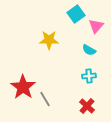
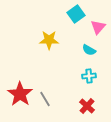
pink triangle: moved 2 px right, 1 px down
red star: moved 3 px left, 7 px down
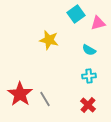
pink triangle: moved 4 px up; rotated 35 degrees clockwise
yellow star: rotated 12 degrees clockwise
red cross: moved 1 px right, 1 px up
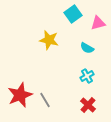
cyan square: moved 3 px left
cyan semicircle: moved 2 px left, 2 px up
cyan cross: moved 2 px left; rotated 24 degrees counterclockwise
red star: moved 1 px down; rotated 15 degrees clockwise
gray line: moved 1 px down
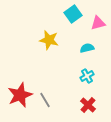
cyan semicircle: rotated 136 degrees clockwise
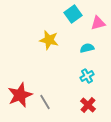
gray line: moved 2 px down
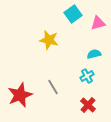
cyan semicircle: moved 7 px right, 6 px down
gray line: moved 8 px right, 15 px up
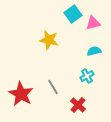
pink triangle: moved 5 px left
cyan semicircle: moved 3 px up
red star: moved 1 px right, 1 px up; rotated 20 degrees counterclockwise
red cross: moved 10 px left
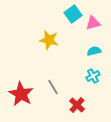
cyan cross: moved 6 px right
red cross: moved 1 px left
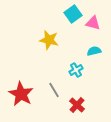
pink triangle: rotated 28 degrees clockwise
cyan cross: moved 17 px left, 6 px up
gray line: moved 1 px right, 3 px down
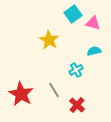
yellow star: rotated 18 degrees clockwise
